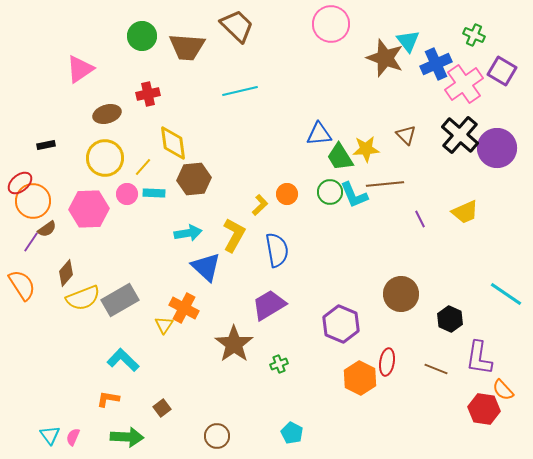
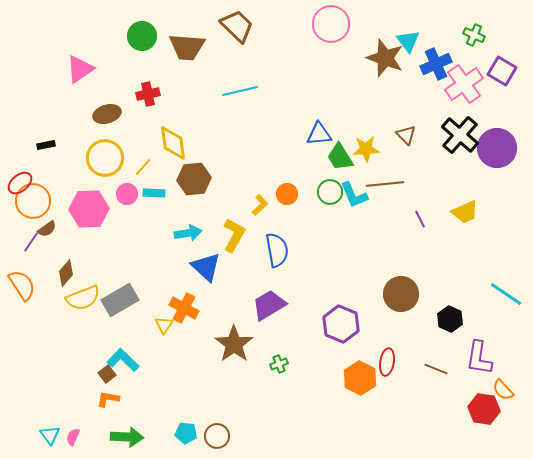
brown square at (162, 408): moved 55 px left, 34 px up
cyan pentagon at (292, 433): moved 106 px left; rotated 20 degrees counterclockwise
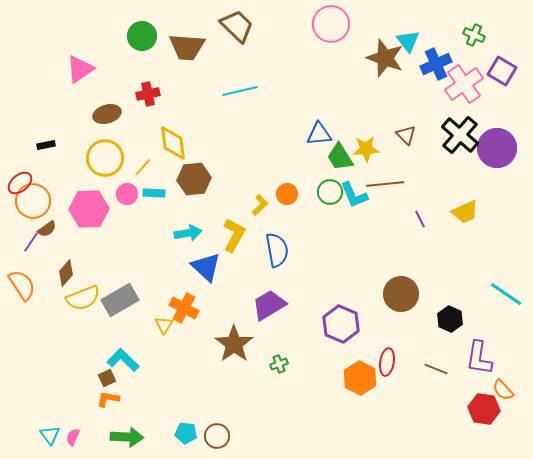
brown square at (107, 374): moved 4 px down; rotated 12 degrees clockwise
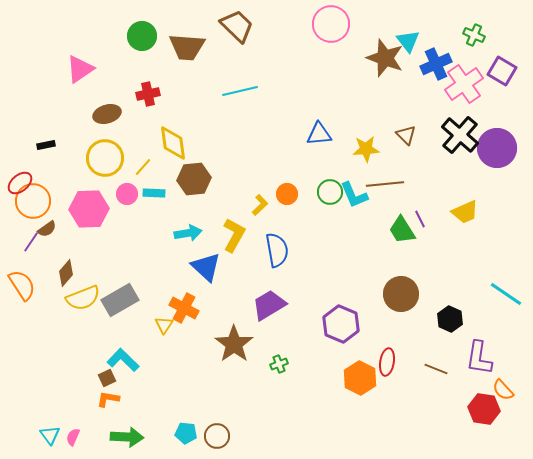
green trapezoid at (340, 157): moved 62 px right, 73 px down
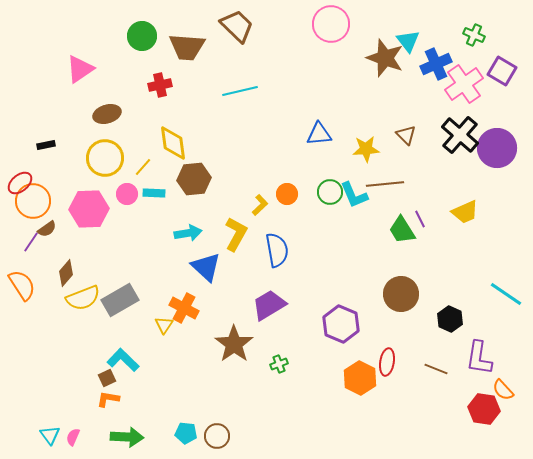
red cross at (148, 94): moved 12 px right, 9 px up
yellow L-shape at (234, 235): moved 2 px right, 1 px up
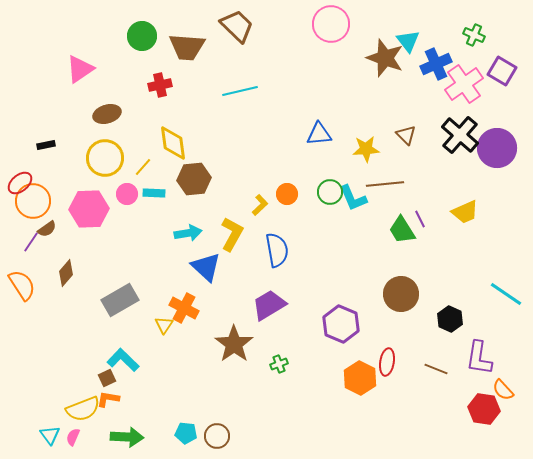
cyan L-shape at (354, 195): moved 1 px left, 3 px down
yellow L-shape at (236, 234): moved 4 px left
yellow semicircle at (83, 298): moved 111 px down
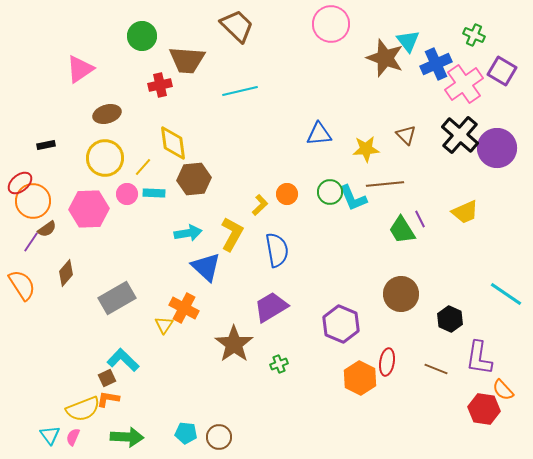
brown trapezoid at (187, 47): moved 13 px down
gray rectangle at (120, 300): moved 3 px left, 2 px up
purple trapezoid at (269, 305): moved 2 px right, 2 px down
brown circle at (217, 436): moved 2 px right, 1 px down
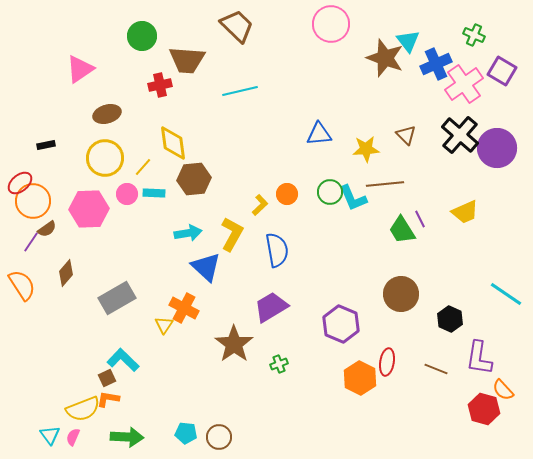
red hexagon at (484, 409): rotated 8 degrees clockwise
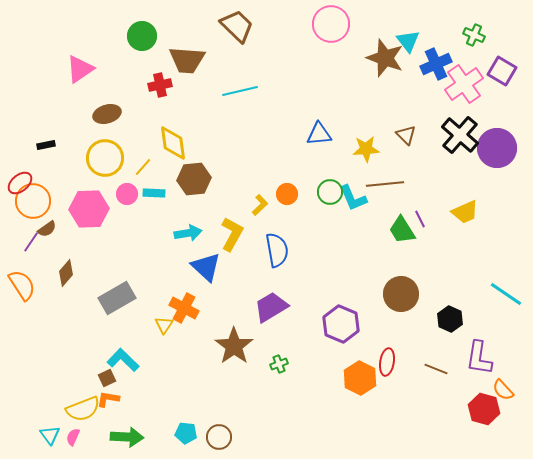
brown star at (234, 344): moved 2 px down
